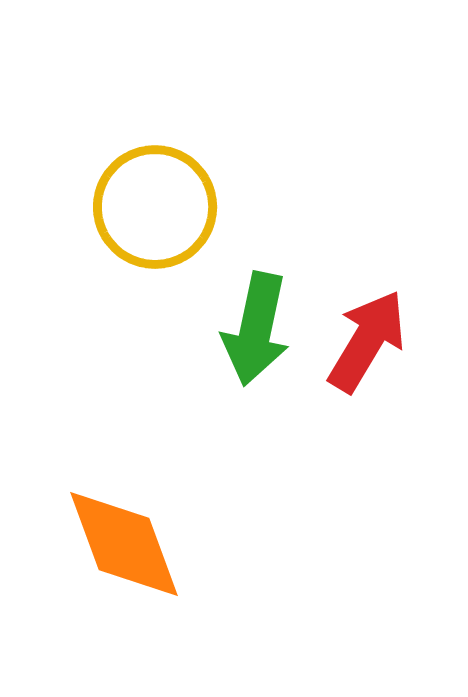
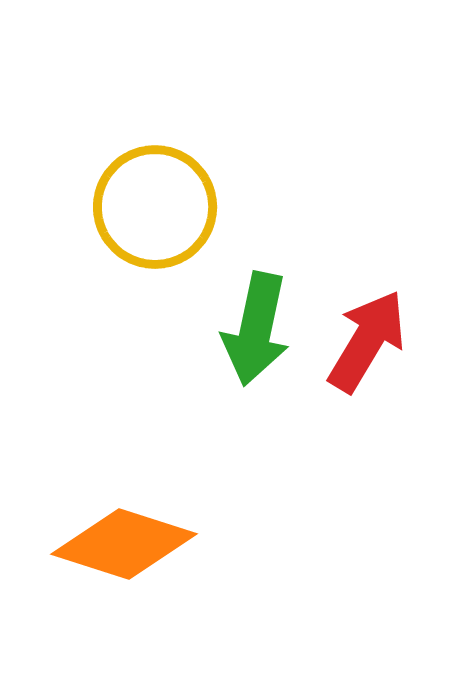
orange diamond: rotated 52 degrees counterclockwise
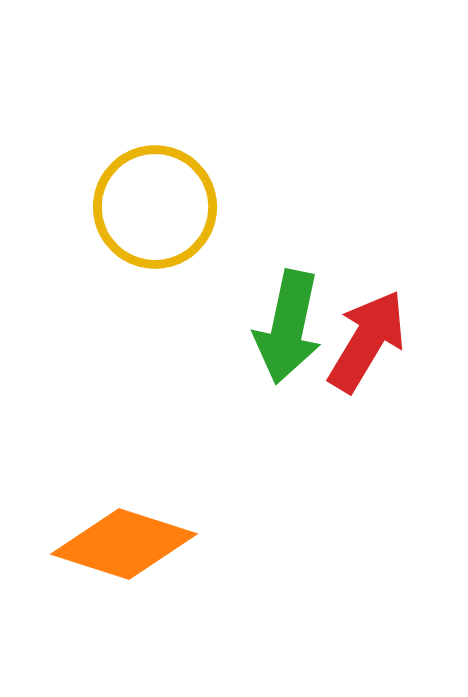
green arrow: moved 32 px right, 2 px up
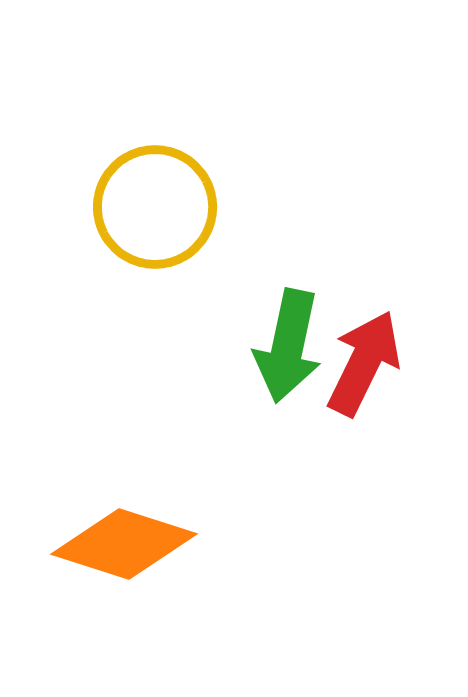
green arrow: moved 19 px down
red arrow: moved 3 px left, 22 px down; rotated 5 degrees counterclockwise
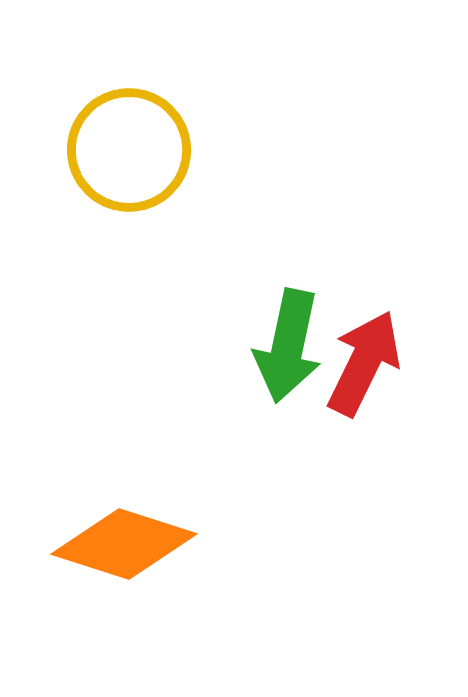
yellow circle: moved 26 px left, 57 px up
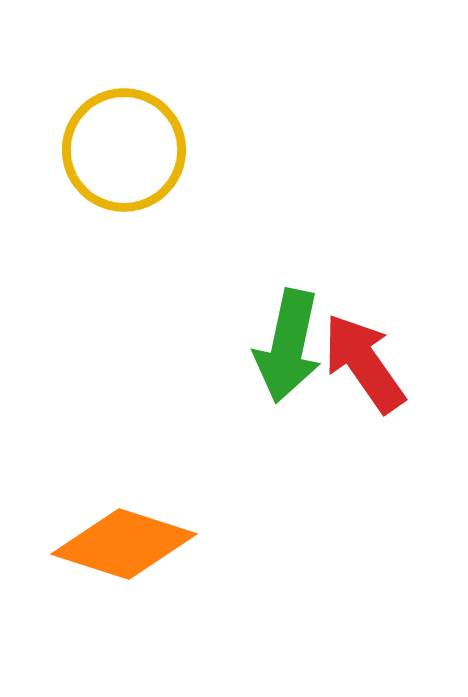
yellow circle: moved 5 px left
red arrow: rotated 61 degrees counterclockwise
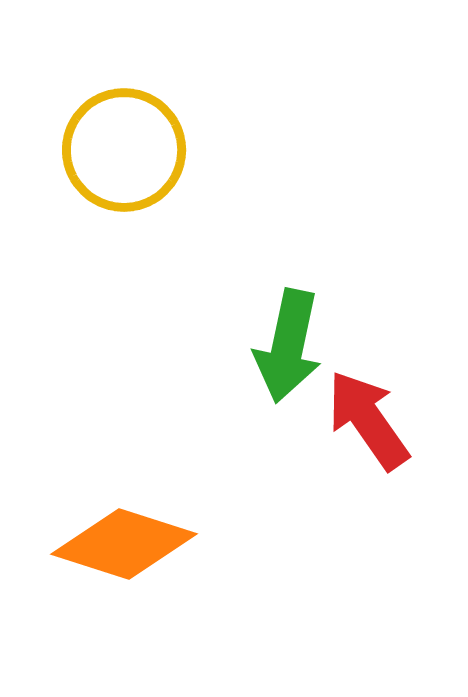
red arrow: moved 4 px right, 57 px down
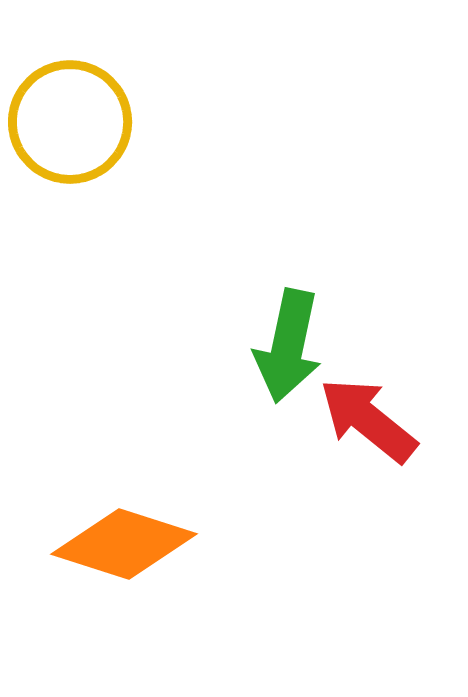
yellow circle: moved 54 px left, 28 px up
red arrow: rotated 16 degrees counterclockwise
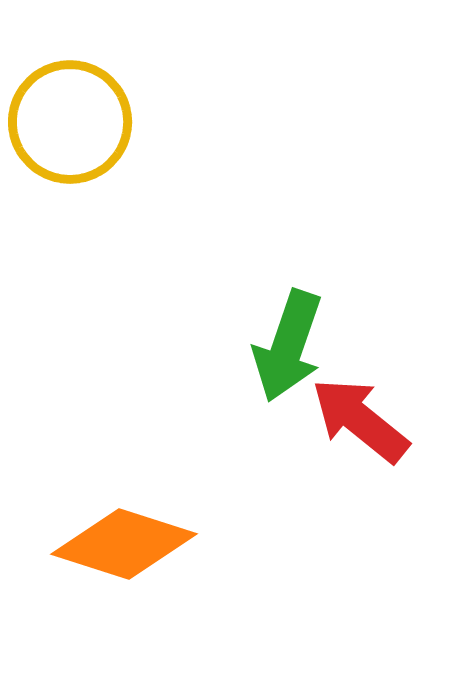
green arrow: rotated 7 degrees clockwise
red arrow: moved 8 px left
